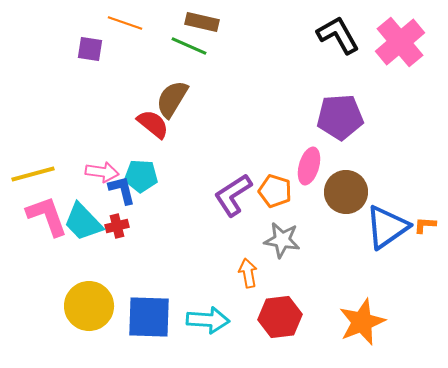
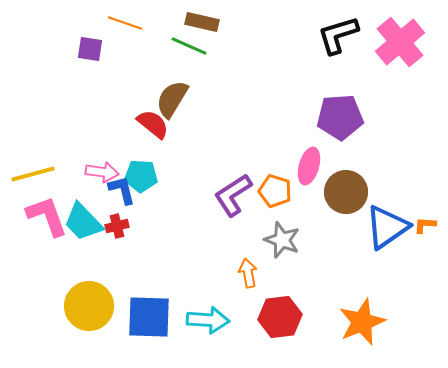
black L-shape: rotated 78 degrees counterclockwise
gray star: rotated 12 degrees clockwise
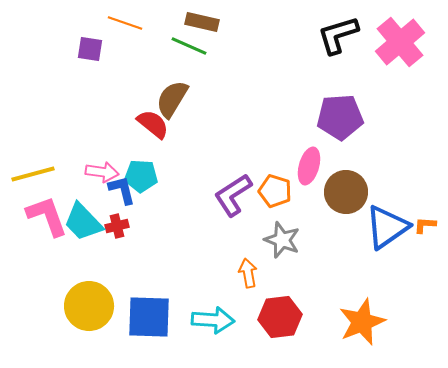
cyan arrow: moved 5 px right
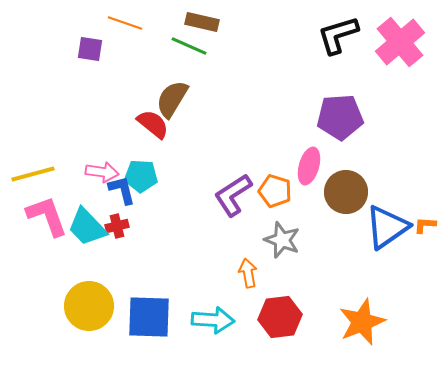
cyan trapezoid: moved 4 px right, 5 px down
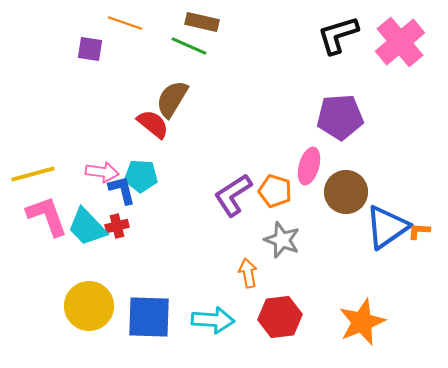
orange L-shape: moved 6 px left, 6 px down
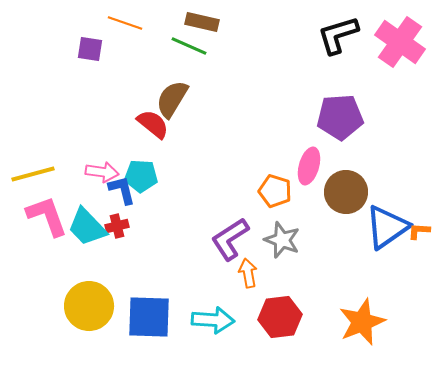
pink cross: rotated 15 degrees counterclockwise
purple L-shape: moved 3 px left, 44 px down
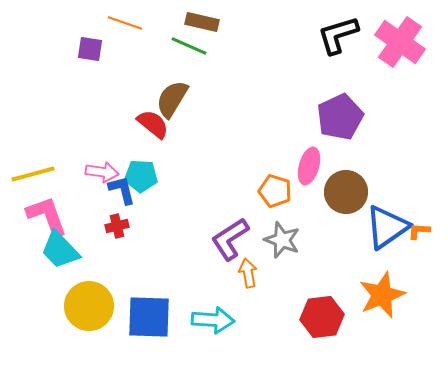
purple pentagon: rotated 21 degrees counterclockwise
cyan trapezoid: moved 27 px left, 23 px down
red hexagon: moved 42 px right
orange star: moved 20 px right, 27 px up
